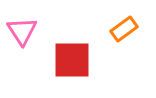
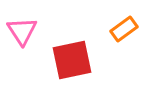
red square: rotated 12 degrees counterclockwise
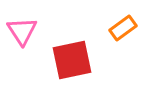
orange rectangle: moved 1 px left, 1 px up
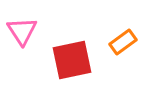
orange rectangle: moved 14 px down
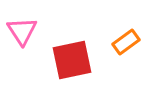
orange rectangle: moved 3 px right
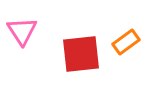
red square: moved 9 px right, 6 px up; rotated 6 degrees clockwise
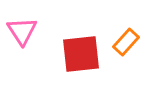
orange rectangle: rotated 12 degrees counterclockwise
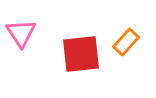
pink triangle: moved 1 px left, 2 px down
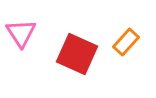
red square: moved 4 px left; rotated 30 degrees clockwise
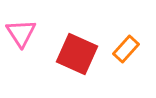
orange rectangle: moved 7 px down
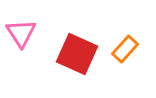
orange rectangle: moved 1 px left
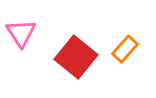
red square: moved 1 px left, 3 px down; rotated 15 degrees clockwise
